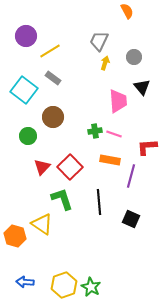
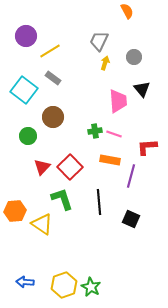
black triangle: moved 2 px down
orange hexagon: moved 25 px up; rotated 20 degrees counterclockwise
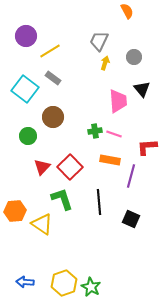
cyan square: moved 1 px right, 1 px up
yellow hexagon: moved 2 px up
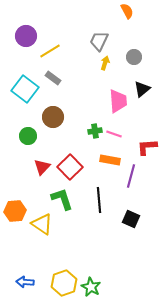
black triangle: rotated 30 degrees clockwise
black line: moved 2 px up
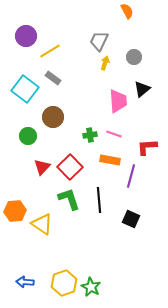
green cross: moved 5 px left, 4 px down
green L-shape: moved 7 px right
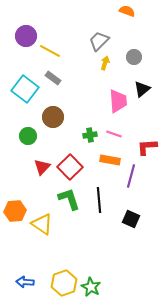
orange semicircle: rotated 42 degrees counterclockwise
gray trapezoid: rotated 20 degrees clockwise
yellow line: rotated 60 degrees clockwise
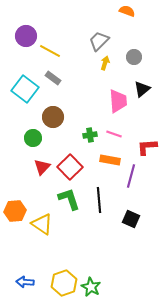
green circle: moved 5 px right, 2 px down
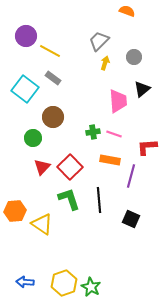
green cross: moved 3 px right, 3 px up
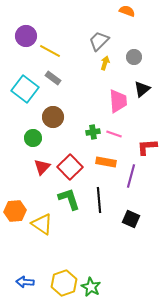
orange rectangle: moved 4 px left, 2 px down
